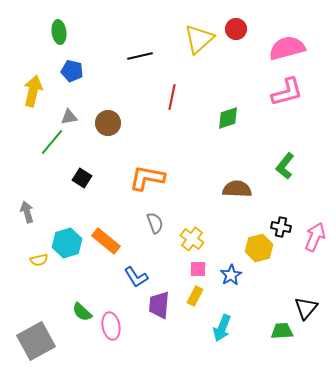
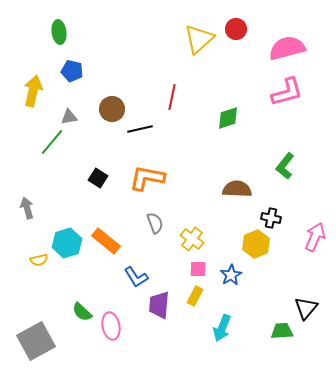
black line: moved 73 px down
brown circle: moved 4 px right, 14 px up
black square: moved 16 px right
gray arrow: moved 4 px up
black cross: moved 10 px left, 9 px up
yellow hexagon: moved 3 px left, 4 px up; rotated 8 degrees counterclockwise
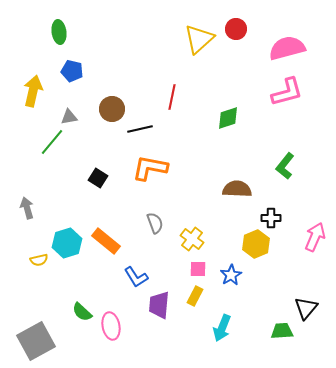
orange L-shape: moved 3 px right, 10 px up
black cross: rotated 12 degrees counterclockwise
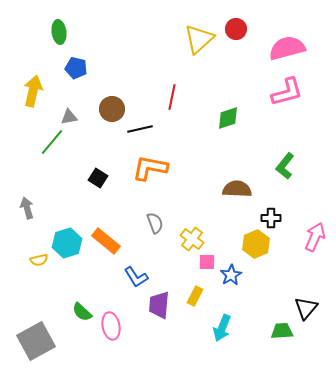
blue pentagon: moved 4 px right, 3 px up
pink square: moved 9 px right, 7 px up
